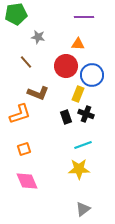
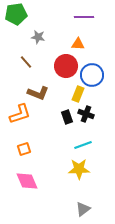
black rectangle: moved 1 px right
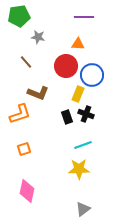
green pentagon: moved 3 px right, 2 px down
pink diamond: moved 10 px down; rotated 35 degrees clockwise
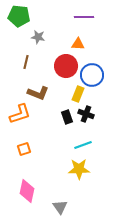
green pentagon: rotated 15 degrees clockwise
brown line: rotated 56 degrees clockwise
gray triangle: moved 23 px left, 2 px up; rotated 28 degrees counterclockwise
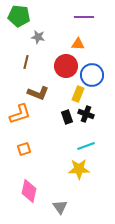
cyan line: moved 3 px right, 1 px down
pink diamond: moved 2 px right
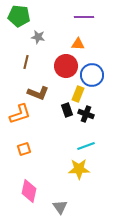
black rectangle: moved 7 px up
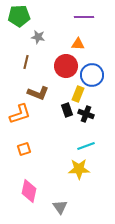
green pentagon: rotated 10 degrees counterclockwise
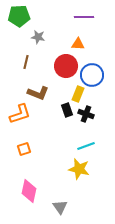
yellow star: rotated 15 degrees clockwise
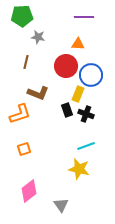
green pentagon: moved 3 px right
blue circle: moved 1 px left
pink diamond: rotated 40 degrees clockwise
gray triangle: moved 1 px right, 2 px up
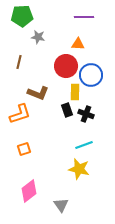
brown line: moved 7 px left
yellow rectangle: moved 3 px left, 2 px up; rotated 21 degrees counterclockwise
cyan line: moved 2 px left, 1 px up
